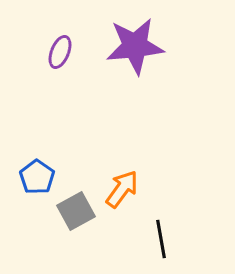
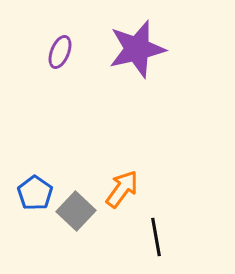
purple star: moved 2 px right, 3 px down; rotated 8 degrees counterclockwise
blue pentagon: moved 2 px left, 16 px down
gray square: rotated 18 degrees counterclockwise
black line: moved 5 px left, 2 px up
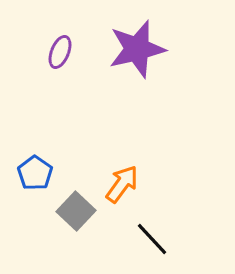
orange arrow: moved 5 px up
blue pentagon: moved 20 px up
black line: moved 4 px left, 2 px down; rotated 33 degrees counterclockwise
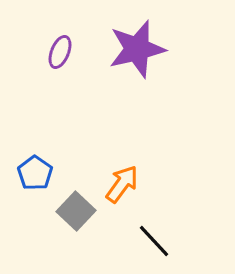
black line: moved 2 px right, 2 px down
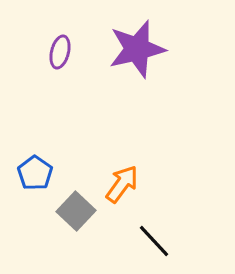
purple ellipse: rotated 8 degrees counterclockwise
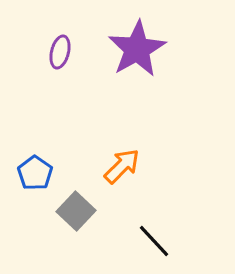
purple star: rotated 16 degrees counterclockwise
orange arrow: moved 18 px up; rotated 9 degrees clockwise
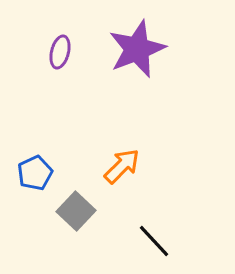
purple star: rotated 8 degrees clockwise
blue pentagon: rotated 12 degrees clockwise
